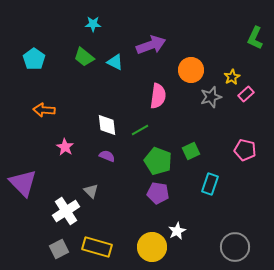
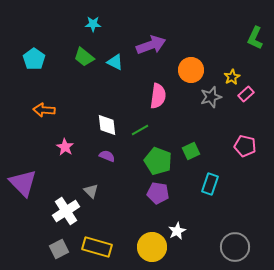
pink pentagon: moved 4 px up
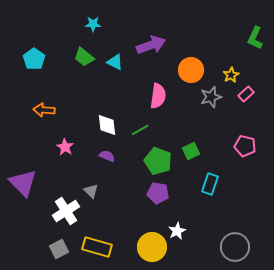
yellow star: moved 1 px left, 2 px up
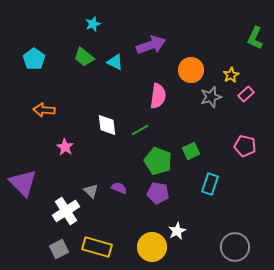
cyan star: rotated 21 degrees counterclockwise
purple semicircle: moved 12 px right, 32 px down
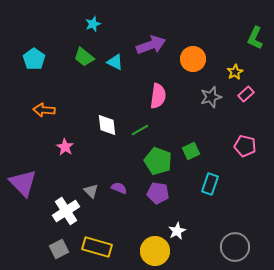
orange circle: moved 2 px right, 11 px up
yellow star: moved 4 px right, 3 px up
yellow circle: moved 3 px right, 4 px down
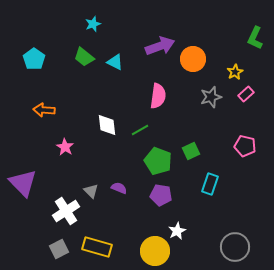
purple arrow: moved 9 px right, 1 px down
purple pentagon: moved 3 px right, 2 px down
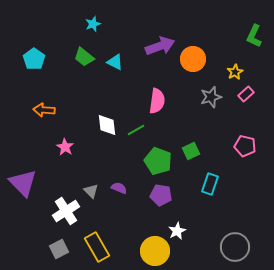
green L-shape: moved 1 px left, 2 px up
pink semicircle: moved 1 px left, 5 px down
green line: moved 4 px left
yellow rectangle: rotated 44 degrees clockwise
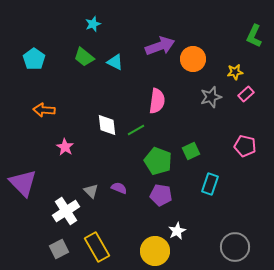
yellow star: rotated 21 degrees clockwise
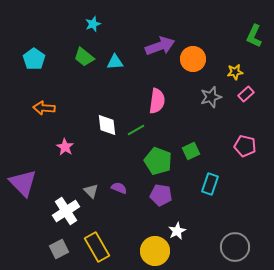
cyan triangle: rotated 30 degrees counterclockwise
orange arrow: moved 2 px up
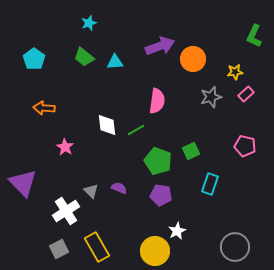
cyan star: moved 4 px left, 1 px up
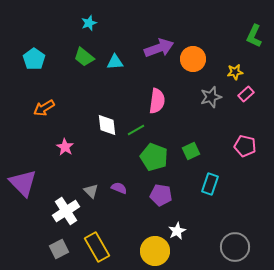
purple arrow: moved 1 px left, 2 px down
orange arrow: rotated 35 degrees counterclockwise
green pentagon: moved 4 px left, 4 px up
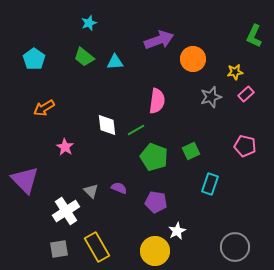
purple arrow: moved 8 px up
purple triangle: moved 2 px right, 3 px up
purple pentagon: moved 5 px left, 7 px down
gray square: rotated 18 degrees clockwise
